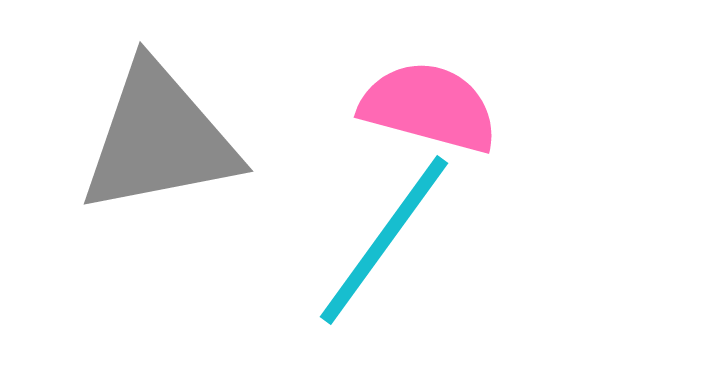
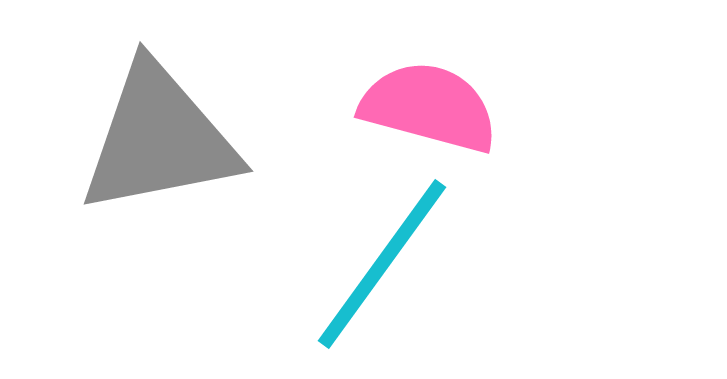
cyan line: moved 2 px left, 24 px down
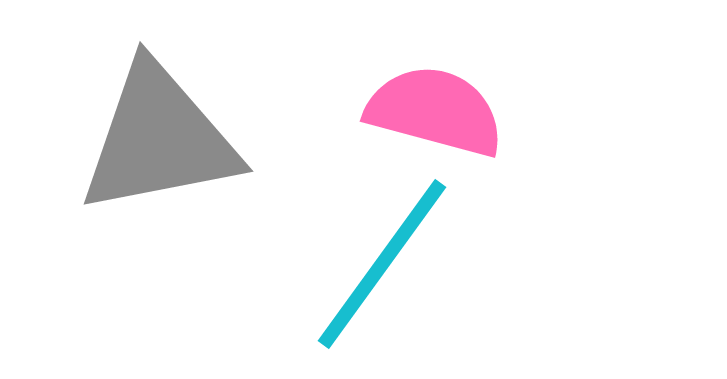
pink semicircle: moved 6 px right, 4 px down
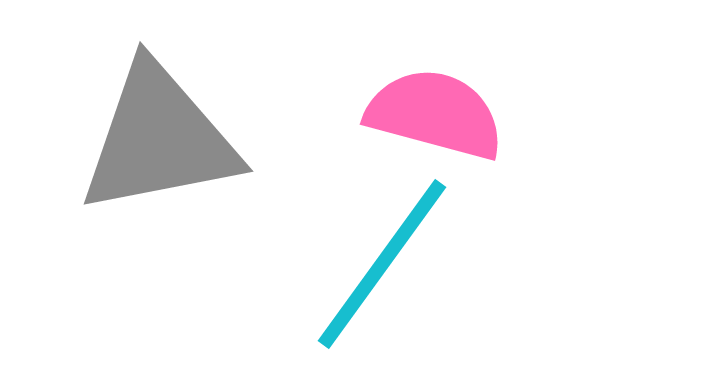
pink semicircle: moved 3 px down
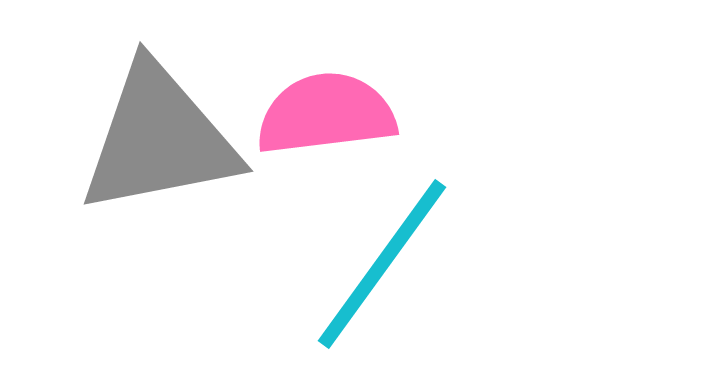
pink semicircle: moved 109 px left; rotated 22 degrees counterclockwise
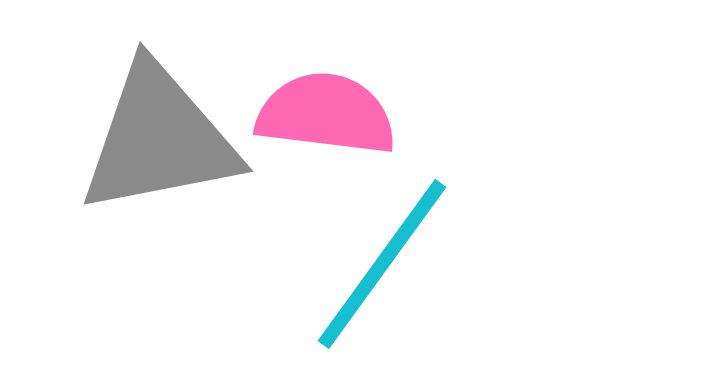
pink semicircle: rotated 14 degrees clockwise
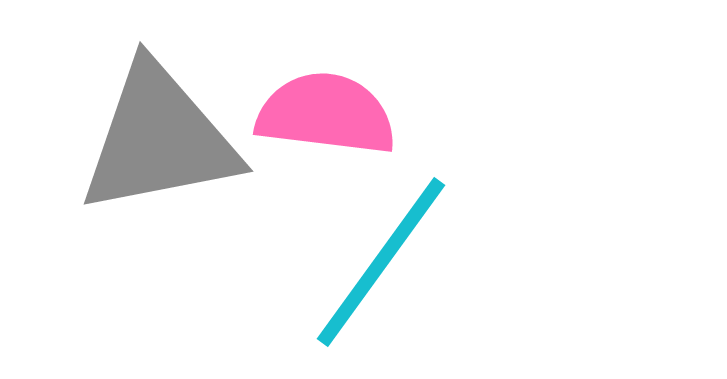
cyan line: moved 1 px left, 2 px up
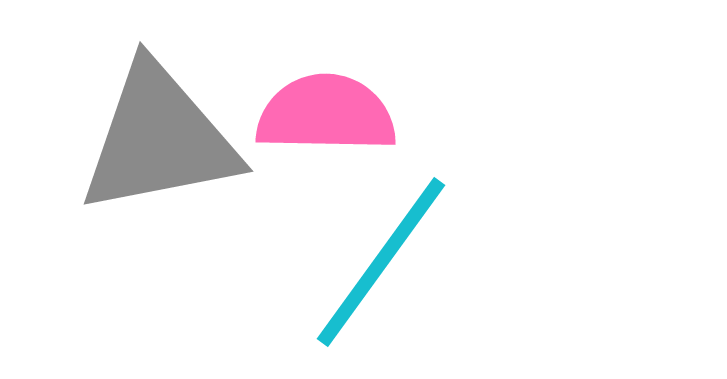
pink semicircle: rotated 6 degrees counterclockwise
